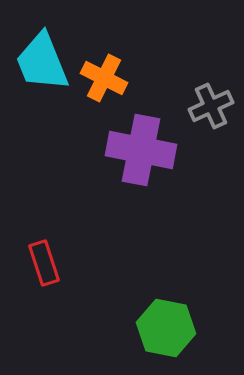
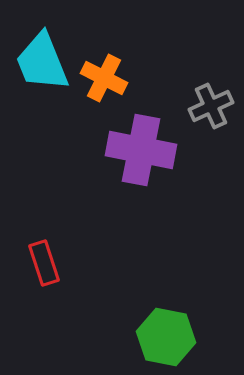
green hexagon: moved 9 px down
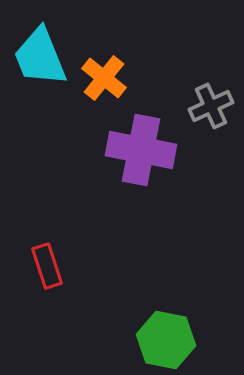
cyan trapezoid: moved 2 px left, 5 px up
orange cross: rotated 12 degrees clockwise
red rectangle: moved 3 px right, 3 px down
green hexagon: moved 3 px down
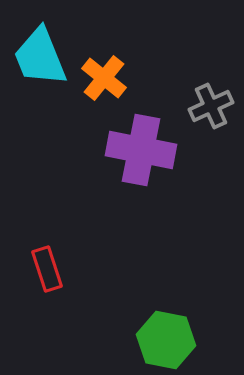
red rectangle: moved 3 px down
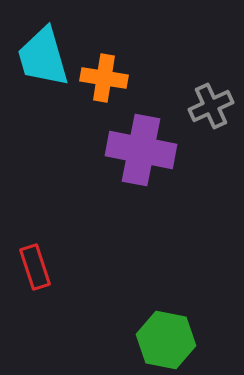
cyan trapezoid: moved 3 px right; rotated 6 degrees clockwise
orange cross: rotated 30 degrees counterclockwise
red rectangle: moved 12 px left, 2 px up
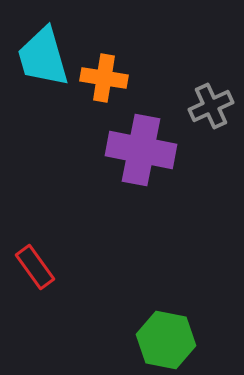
red rectangle: rotated 18 degrees counterclockwise
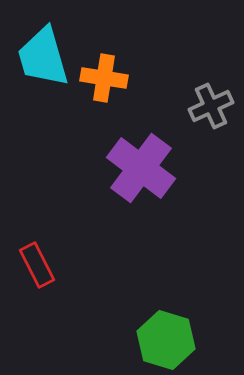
purple cross: moved 18 px down; rotated 26 degrees clockwise
red rectangle: moved 2 px right, 2 px up; rotated 9 degrees clockwise
green hexagon: rotated 6 degrees clockwise
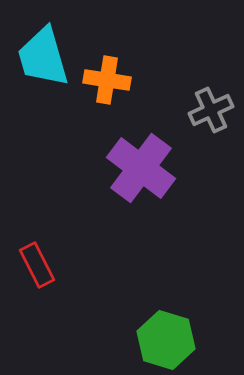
orange cross: moved 3 px right, 2 px down
gray cross: moved 4 px down
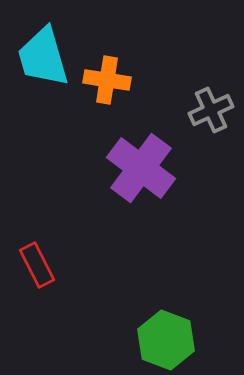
green hexagon: rotated 4 degrees clockwise
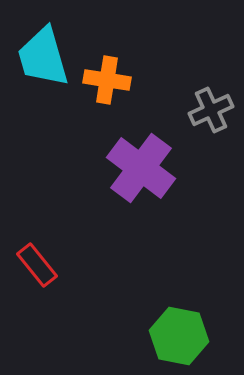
red rectangle: rotated 12 degrees counterclockwise
green hexagon: moved 13 px right, 4 px up; rotated 10 degrees counterclockwise
